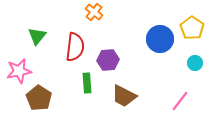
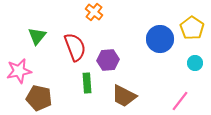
red semicircle: rotated 28 degrees counterclockwise
brown pentagon: rotated 20 degrees counterclockwise
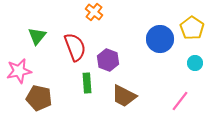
purple hexagon: rotated 25 degrees clockwise
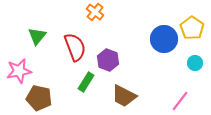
orange cross: moved 1 px right
blue circle: moved 4 px right
green rectangle: moved 1 px left, 1 px up; rotated 36 degrees clockwise
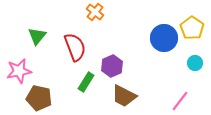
blue circle: moved 1 px up
purple hexagon: moved 4 px right, 6 px down; rotated 15 degrees clockwise
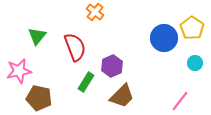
brown trapezoid: moved 2 px left; rotated 72 degrees counterclockwise
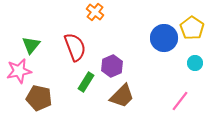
green triangle: moved 6 px left, 9 px down
